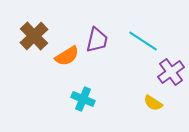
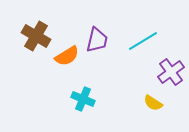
brown cross: moved 2 px right; rotated 16 degrees counterclockwise
cyan line: rotated 64 degrees counterclockwise
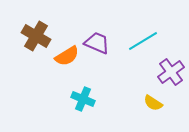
purple trapezoid: moved 3 px down; rotated 80 degrees counterclockwise
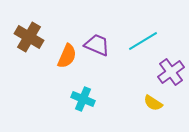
brown cross: moved 7 px left, 1 px down
purple trapezoid: moved 2 px down
orange semicircle: rotated 35 degrees counterclockwise
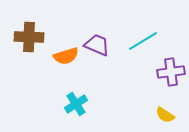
brown cross: rotated 28 degrees counterclockwise
orange semicircle: moved 1 px left; rotated 50 degrees clockwise
purple cross: rotated 28 degrees clockwise
cyan cross: moved 7 px left, 5 px down; rotated 35 degrees clockwise
yellow semicircle: moved 12 px right, 12 px down
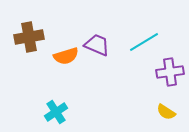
brown cross: rotated 12 degrees counterclockwise
cyan line: moved 1 px right, 1 px down
purple cross: moved 1 px left
cyan cross: moved 20 px left, 8 px down
yellow semicircle: moved 1 px right, 3 px up
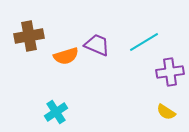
brown cross: moved 1 px up
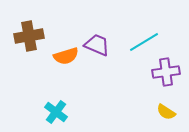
purple cross: moved 4 px left
cyan cross: rotated 20 degrees counterclockwise
